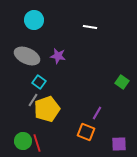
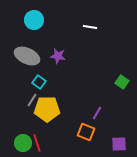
gray line: moved 1 px left
yellow pentagon: rotated 20 degrees clockwise
green circle: moved 2 px down
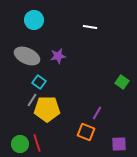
purple star: rotated 21 degrees counterclockwise
green circle: moved 3 px left, 1 px down
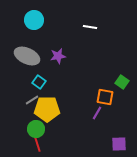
gray line: rotated 24 degrees clockwise
orange square: moved 19 px right, 35 px up; rotated 12 degrees counterclockwise
green circle: moved 16 px right, 15 px up
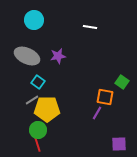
cyan square: moved 1 px left
green circle: moved 2 px right, 1 px down
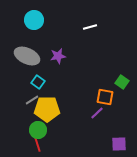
white line: rotated 24 degrees counterclockwise
purple line: rotated 16 degrees clockwise
